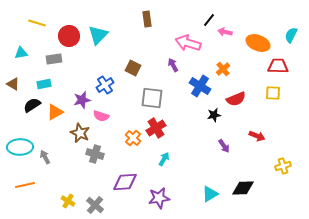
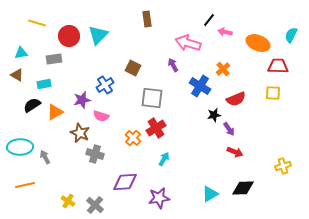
brown triangle at (13, 84): moved 4 px right, 9 px up
red arrow at (257, 136): moved 22 px left, 16 px down
purple arrow at (224, 146): moved 5 px right, 17 px up
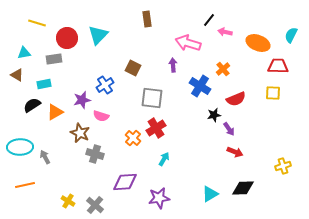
red circle at (69, 36): moved 2 px left, 2 px down
cyan triangle at (21, 53): moved 3 px right
purple arrow at (173, 65): rotated 24 degrees clockwise
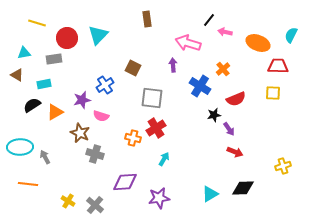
orange cross at (133, 138): rotated 28 degrees counterclockwise
orange line at (25, 185): moved 3 px right, 1 px up; rotated 18 degrees clockwise
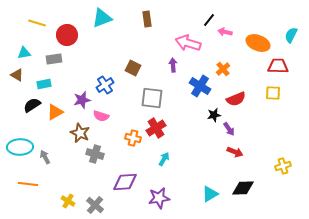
cyan triangle at (98, 35): moved 4 px right, 17 px up; rotated 25 degrees clockwise
red circle at (67, 38): moved 3 px up
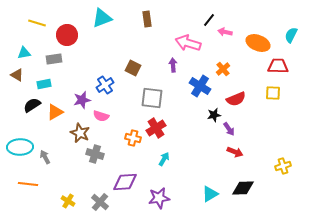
gray cross at (95, 205): moved 5 px right, 3 px up
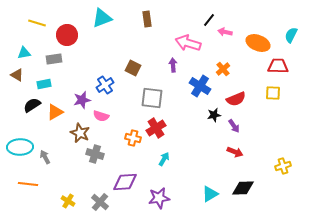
purple arrow at (229, 129): moved 5 px right, 3 px up
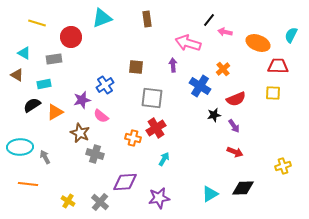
red circle at (67, 35): moved 4 px right, 2 px down
cyan triangle at (24, 53): rotated 40 degrees clockwise
brown square at (133, 68): moved 3 px right, 1 px up; rotated 21 degrees counterclockwise
pink semicircle at (101, 116): rotated 21 degrees clockwise
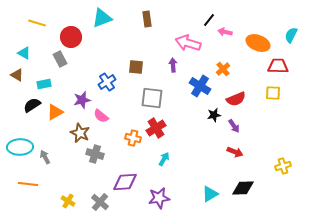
gray rectangle at (54, 59): moved 6 px right; rotated 70 degrees clockwise
blue cross at (105, 85): moved 2 px right, 3 px up
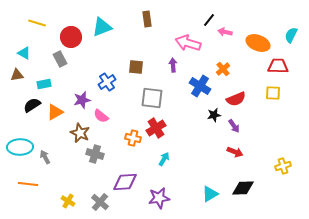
cyan triangle at (102, 18): moved 9 px down
brown triangle at (17, 75): rotated 40 degrees counterclockwise
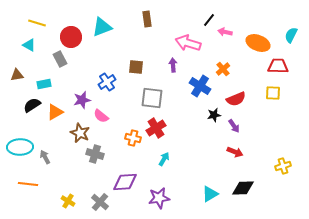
cyan triangle at (24, 53): moved 5 px right, 8 px up
